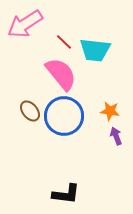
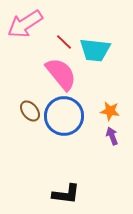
purple arrow: moved 4 px left
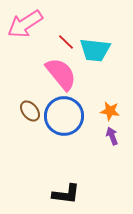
red line: moved 2 px right
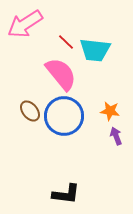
purple arrow: moved 4 px right
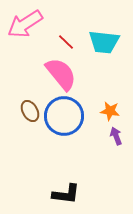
cyan trapezoid: moved 9 px right, 8 px up
brown ellipse: rotated 10 degrees clockwise
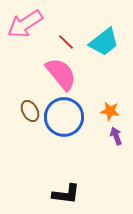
cyan trapezoid: rotated 44 degrees counterclockwise
blue circle: moved 1 px down
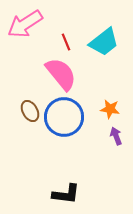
red line: rotated 24 degrees clockwise
orange star: moved 2 px up
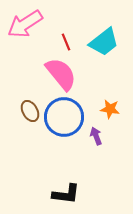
purple arrow: moved 20 px left
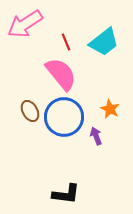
orange star: rotated 18 degrees clockwise
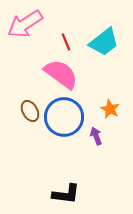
pink semicircle: rotated 15 degrees counterclockwise
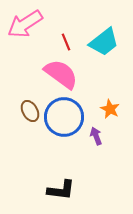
black L-shape: moved 5 px left, 4 px up
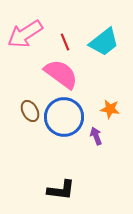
pink arrow: moved 10 px down
red line: moved 1 px left
orange star: rotated 18 degrees counterclockwise
